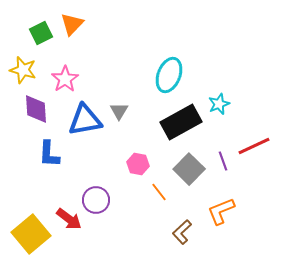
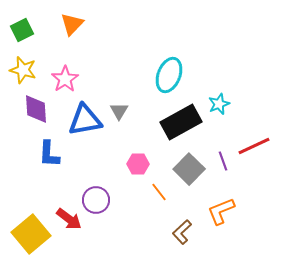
green square: moved 19 px left, 3 px up
pink hexagon: rotated 10 degrees counterclockwise
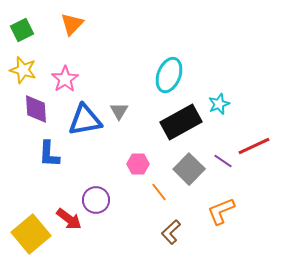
purple line: rotated 36 degrees counterclockwise
brown L-shape: moved 11 px left
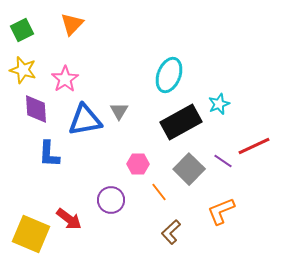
purple circle: moved 15 px right
yellow square: rotated 27 degrees counterclockwise
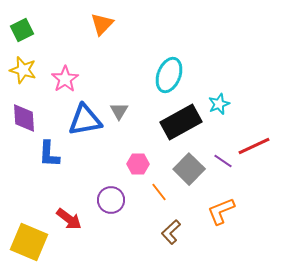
orange triangle: moved 30 px right
purple diamond: moved 12 px left, 9 px down
yellow square: moved 2 px left, 8 px down
